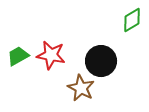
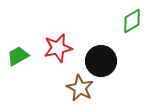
green diamond: moved 1 px down
red star: moved 7 px right, 7 px up; rotated 24 degrees counterclockwise
brown star: moved 1 px left
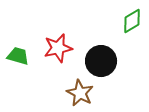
green trapezoid: rotated 45 degrees clockwise
brown star: moved 5 px down
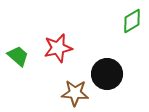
green trapezoid: rotated 25 degrees clockwise
black circle: moved 6 px right, 13 px down
brown star: moved 5 px left; rotated 24 degrees counterclockwise
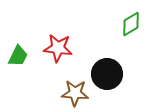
green diamond: moved 1 px left, 3 px down
red star: rotated 20 degrees clockwise
green trapezoid: rotated 75 degrees clockwise
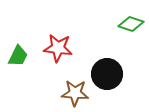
green diamond: rotated 50 degrees clockwise
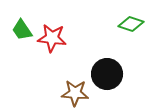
red star: moved 6 px left, 10 px up
green trapezoid: moved 4 px right, 26 px up; rotated 120 degrees clockwise
